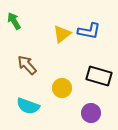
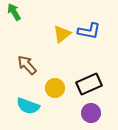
green arrow: moved 9 px up
black rectangle: moved 10 px left, 8 px down; rotated 40 degrees counterclockwise
yellow circle: moved 7 px left
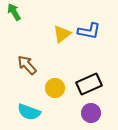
cyan semicircle: moved 1 px right, 6 px down
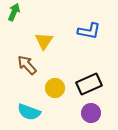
green arrow: rotated 54 degrees clockwise
yellow triangle: moved 18 px left, 7 px down; rotated 18 degrees counterclockwise
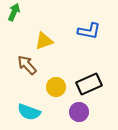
yellow triangle: rotated 36 degrees clockwise
yellow circle: moved 1 px right, 1 px up
purple circle: moved 12 px left, 1 px up
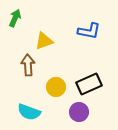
green arrow: moved 1 px right, 6 px down
brown arrow: moved 1 px right; rotated 40 degrees clockwise
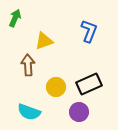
blue L-shape: rotated 80 degrees counterclockwise
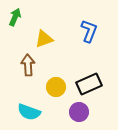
green arrow: moved 1 px up
yellow triangle: moved 2 px up
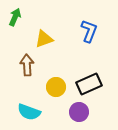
brown arrow: moved 1 px left
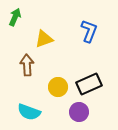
yellow circle: moved 2 px right
